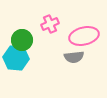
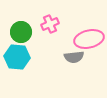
pink ellipse: moved 5 px right, 3 px down
green circle: moved 1 px left, 8 px up
cyan hexagon: moved 1 px right, 1 px up
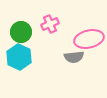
cyan hexagon: moved 2 px right; rotated 20 degrees clockwise
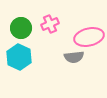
green circle: moved 4 px up
pink ellipse: moved 2 px up
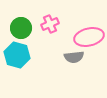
cyan hexagon: moved 2 px left, 2 px up; rotated 10 degrees counterclockwise
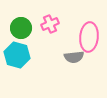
pink ellipse: rotated 72 degrees counterclockwise
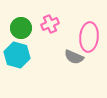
gray semicircle: rotated 30 degrees clockwise
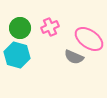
pink cross: moved 3 px down
green circle: moved 1 px left
pink ellipse: moved 2 px down; rotated 60 degrees counterclockwise
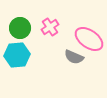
pink cross: rotated 12 degrees counterclockwise
cyan hexagon: rotated 20 degrees counterclockwise
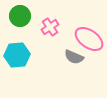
green circle: moved 12 px up
